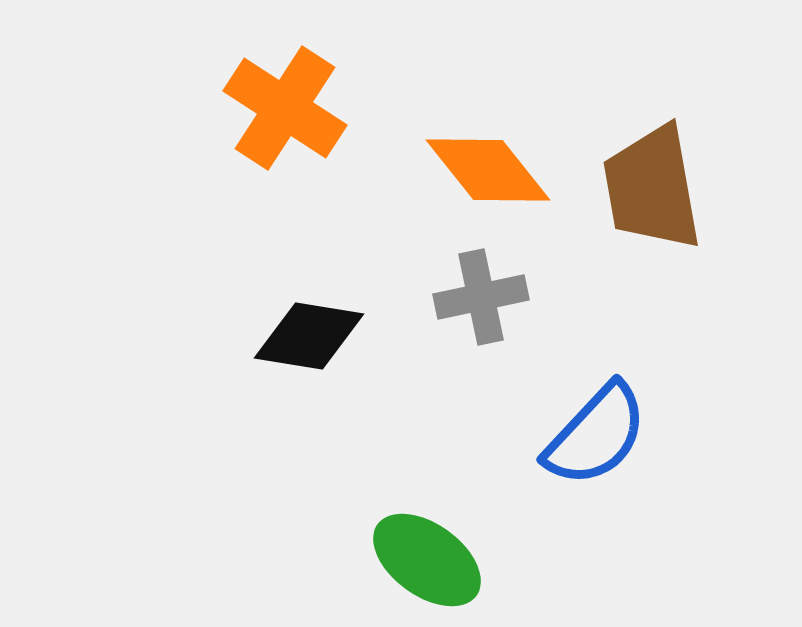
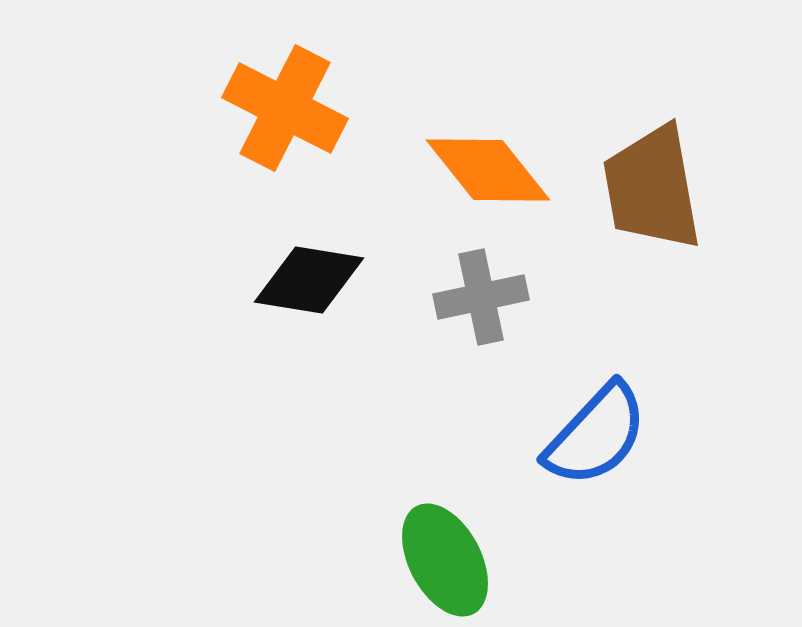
orange cross: rotated 6 degrees counterclockwise
black diamond: moved 56 px up
green ellipse: moved 18 px right; rotated 26 degrees clockwise
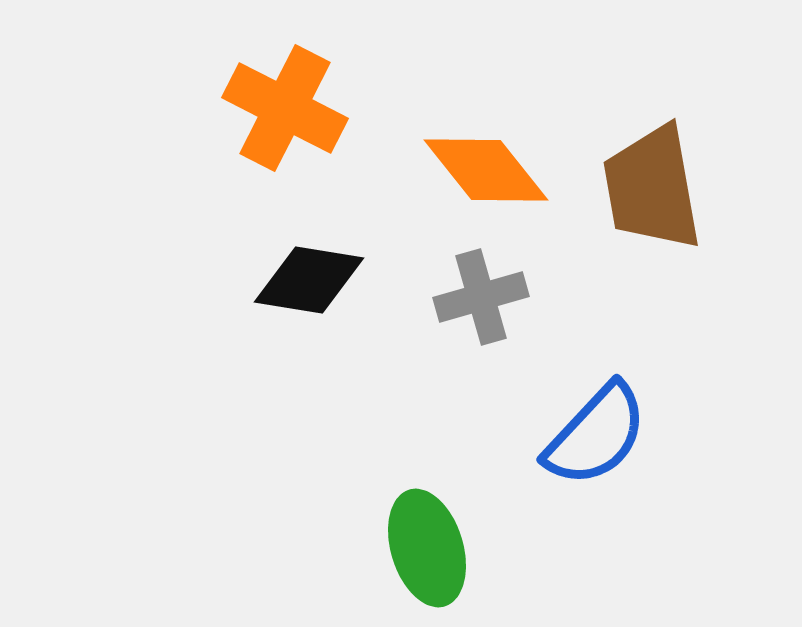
orange diamond: moved 2 px left
gray cross: rotated 4 degrees counterclockwise
green ellipse: moved 18 px left, 12 px up; rotated 11 degrees clockwise
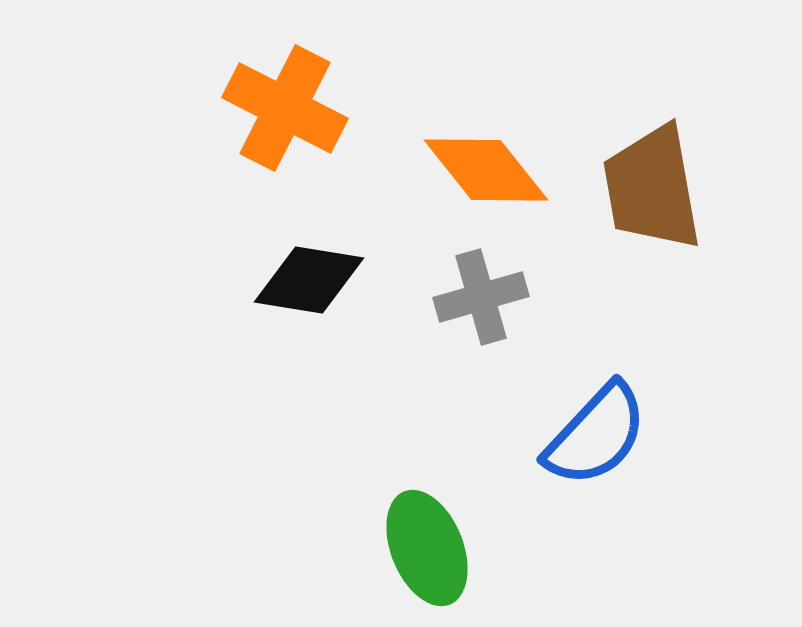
green ellipse: rotated 5 degrees counterclockwise
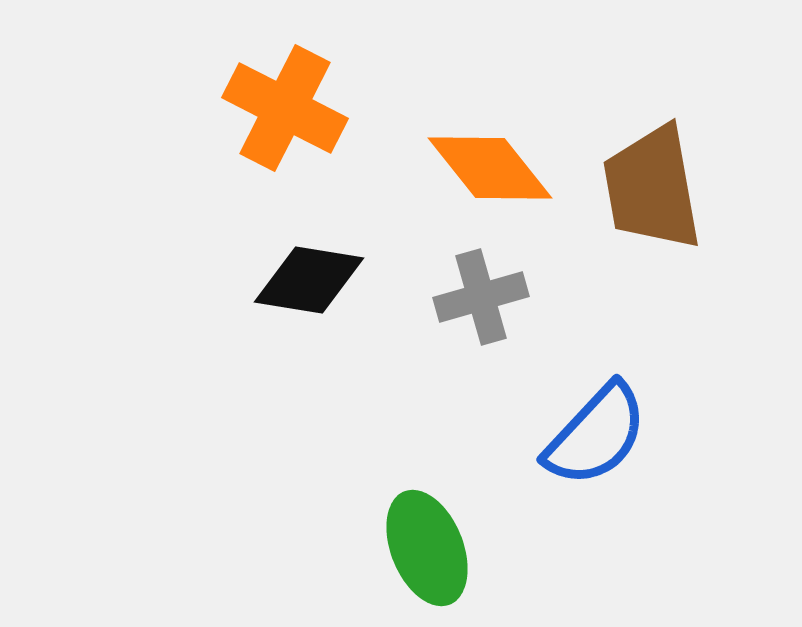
orange diamond: moved 4 px right, 2 px up
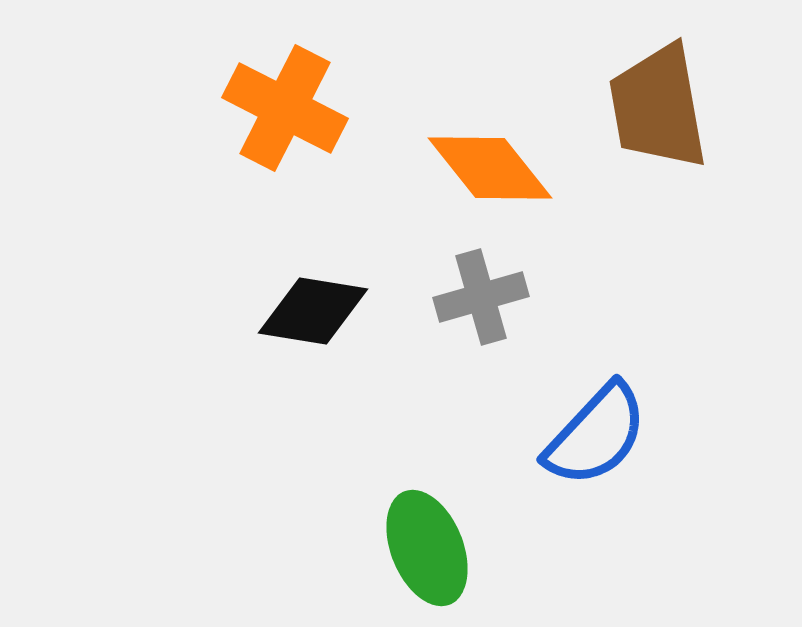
brown trapezoid: moved 6 px right, 81 px up
black diamond: moved 4 px right, 31 px down
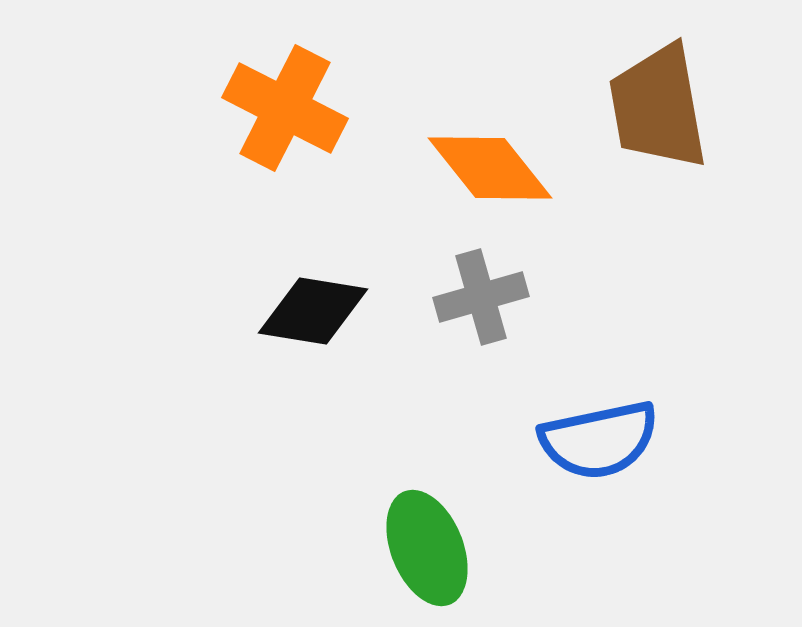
blue semicircle: moved 3 px right, 5 px down; rotated 35 degrees clockwise
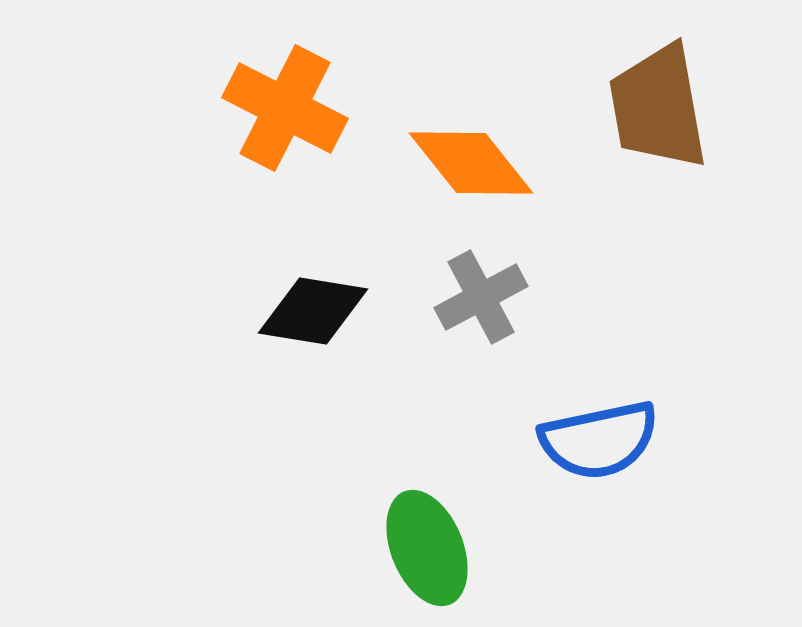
orange diamond: moved 19 px left, 5 px up
gray cross: rotated 12 degrees counterclockwise
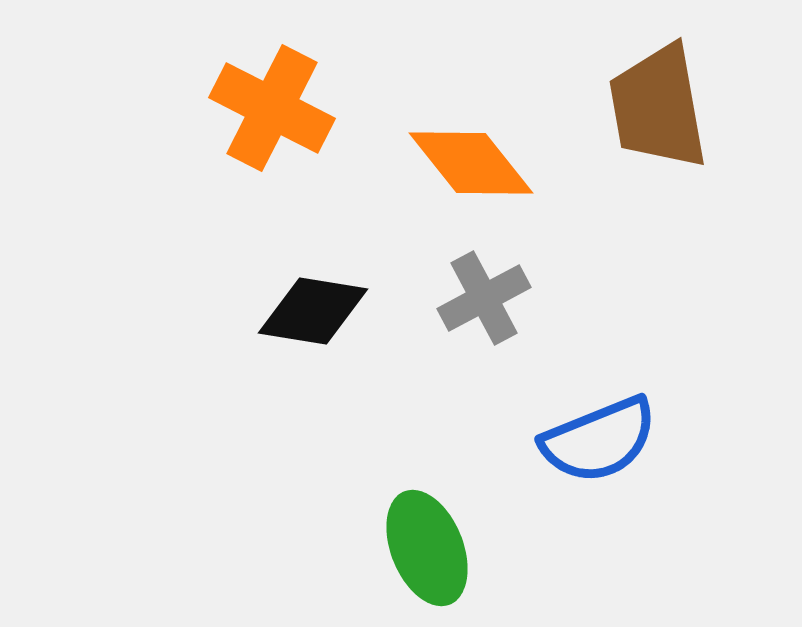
orange cross: moved 13 px left
gray cross: moved 3 px right, 1 px down
blue semicircle: rotated 10 degrees counterclockwise
